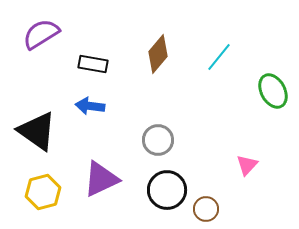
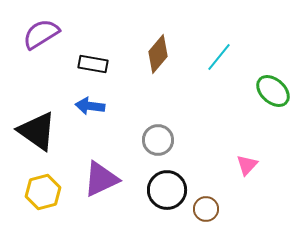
green ellipse: rotated 20 degrees counterclockwise
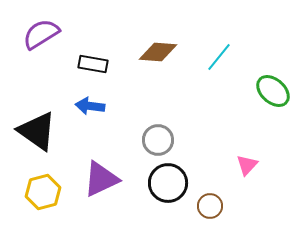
brown diamond: moved 2 px up; rotated 54 degrees clockwise
black circle: moved 1 px right, 7 px up
brown circle: moved 4 px right, 3 px up
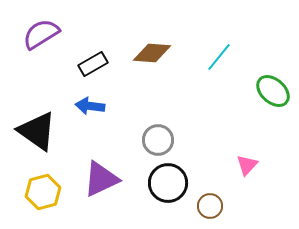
brown diamond: moved 6 px left, 1 px down
black rectangle: rotated 40 degrees counterclockwise
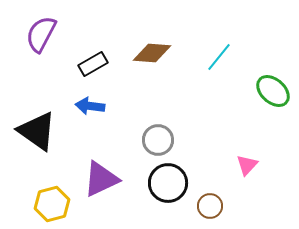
purple semicircle: rotated 30 degrees counterclockwise
yellow hexagon: moved 9 px right, 12 px down
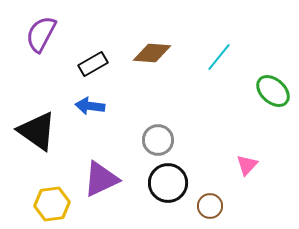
yellow hexagon: rotated 8 degrees clockwise
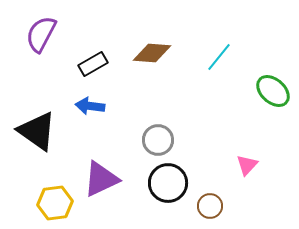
yellow hexagon: moved 3 px right, 1 px up
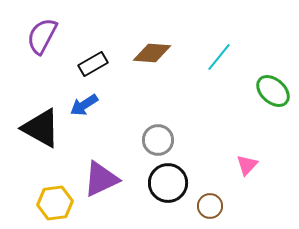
purple semicircle: moved 1 px right, 2 px down
blue arrow: moved 6 px left, 1 px up; rotated 40 degrees counterclockwise
black triangle: moved 4 px right, 3 px up; rotated 6 degrees counterclockwise
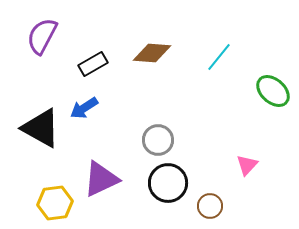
blue arrow: moved 3 px down
